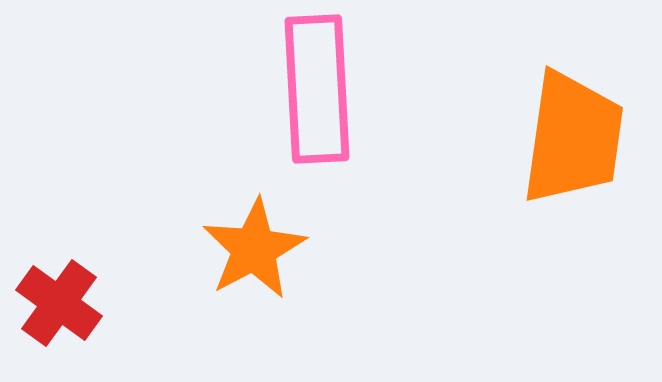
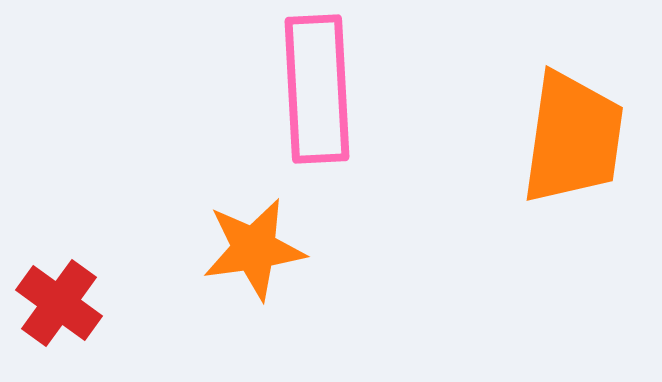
orange star: rotated 20 degrees clockwise
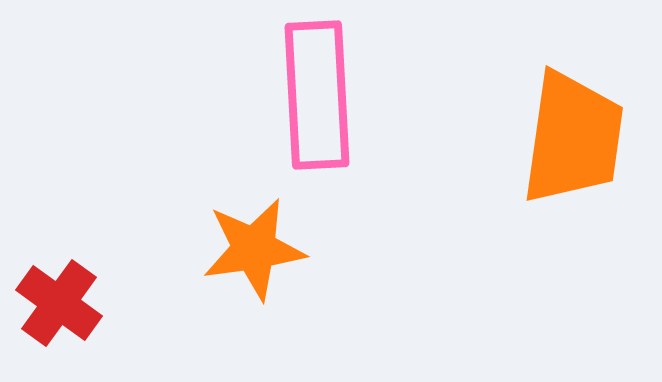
pink rectangle: moved 6 px down
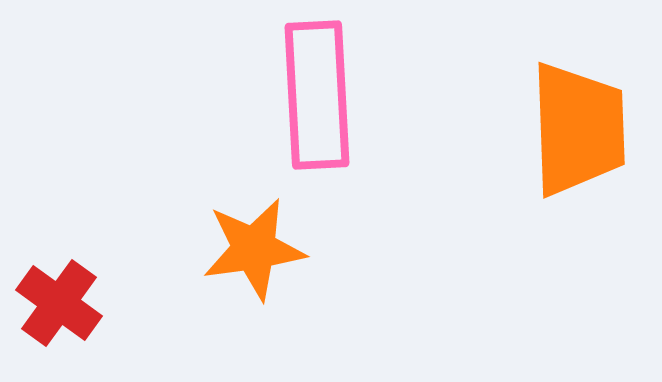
orange trapezoid: moved 5 px right, 9 px up; rotated 10 degrees counterclockwise
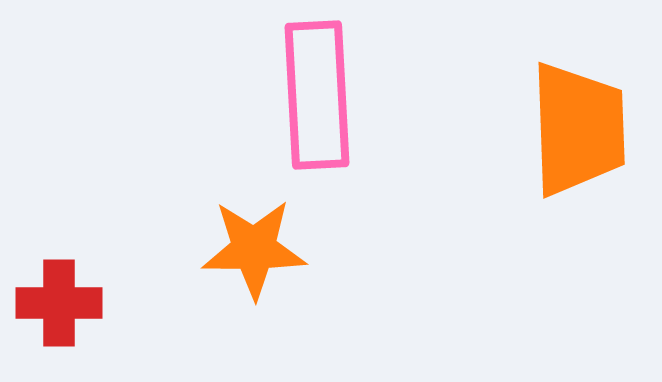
orange star: rotated 8 degrees clockwise
red cross: rotated 36 degrees counterclockwise
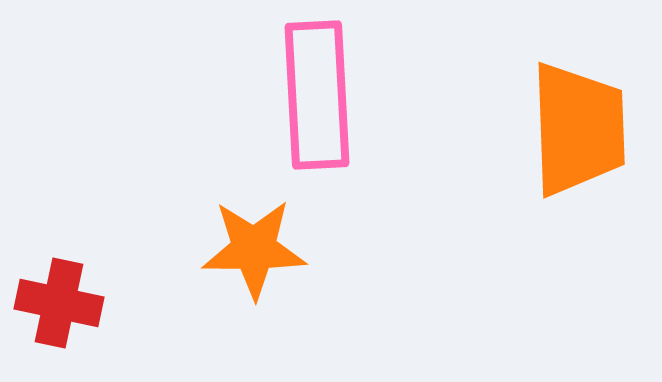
red cross: rotated 12 degrees clockwise
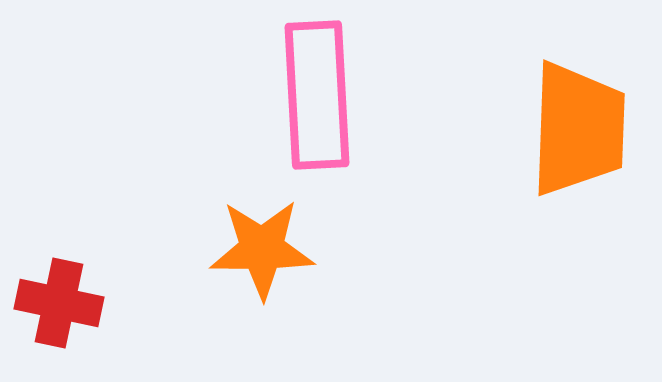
orange trapezoid: rotated 4 degrees clockwise
orange star: moved 8 px right
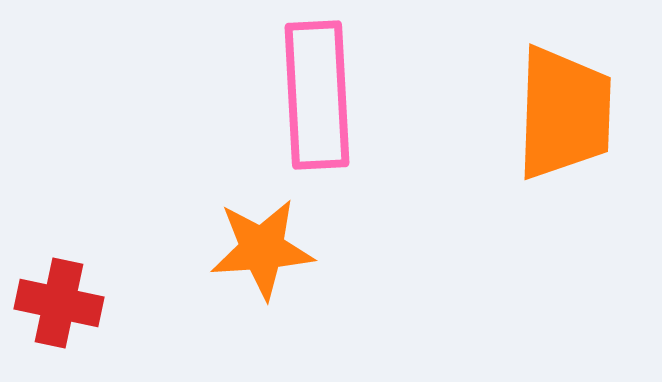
orange trapezoid: moved 14 px left, 16 px up
orange star: rotated 4 degrees counterclockwise
